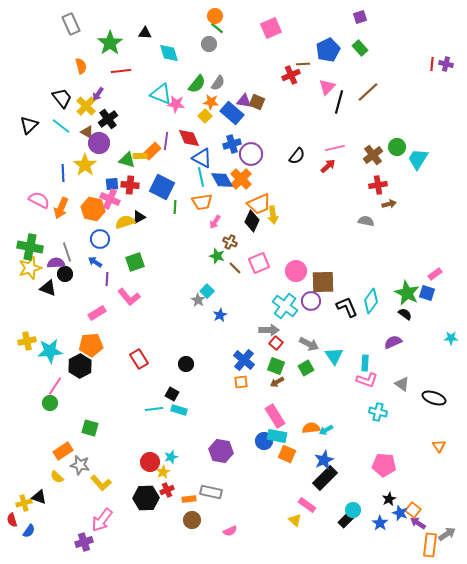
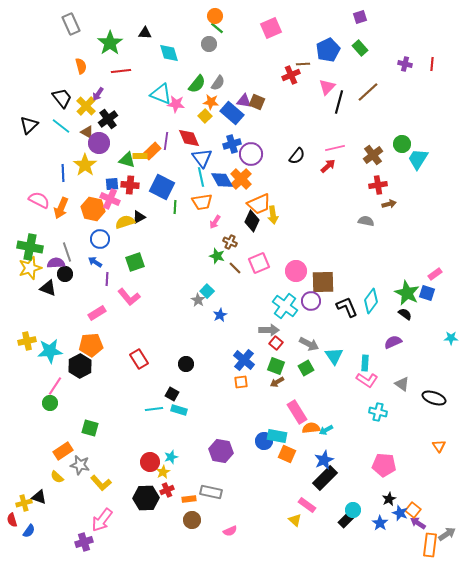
purple cross at (446, 64): moved 41 px left
green circle at (397, 147): moved 5 px right, 3 px up
blue triangle at (202, 158): rotated 25 degrees clockwise
pink L-shape at (367, 380): rotated 15 degrees clockwise
pink rectangle at (275, 416): moved 22 px right, 4 px up
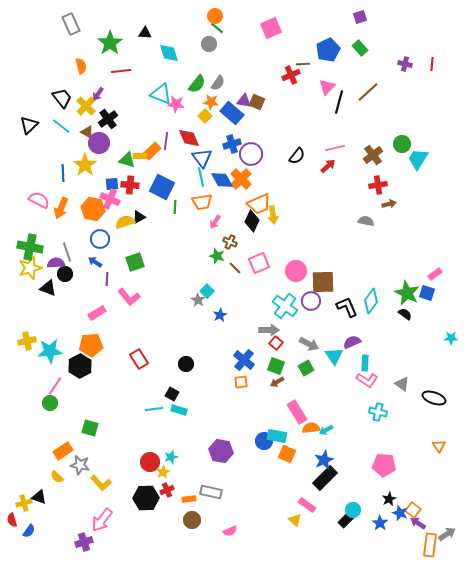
purple semicircle at (393, 342): moved 41 px left
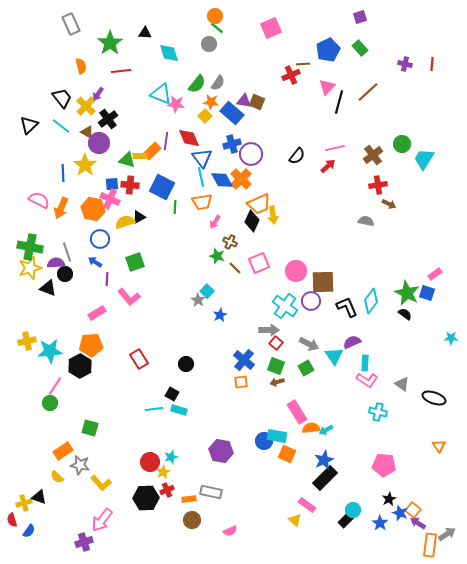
cyan trapezoid at (418, 159): moved 6 px right
brown arrow at (389, 204): rotated 40 degrees clockwise
brown arrow at (277, 382): rotated 16 degrees clockwise
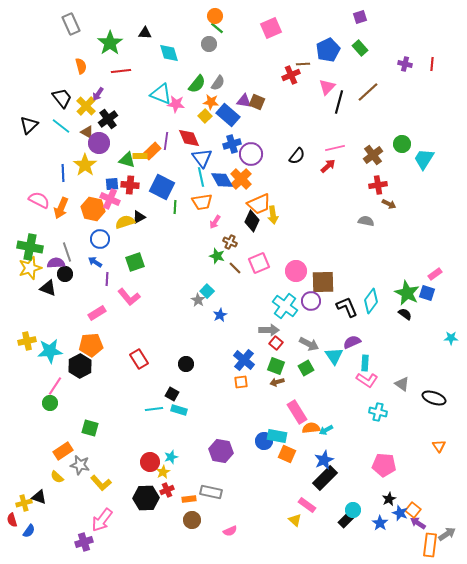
blue rectangle at (232, 113): moved 4 px left, 2 px down
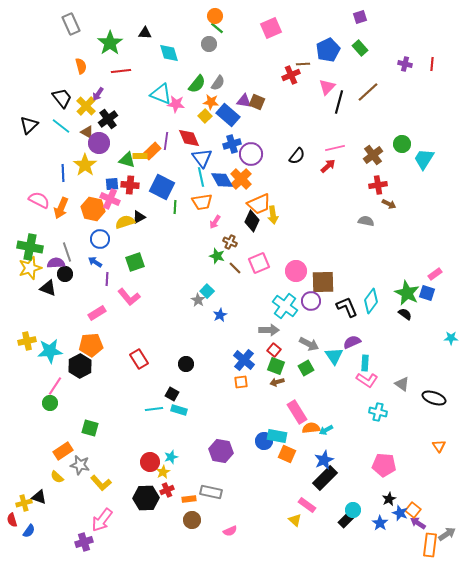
red square at (276, 343): moved 2 px left, 7 px down
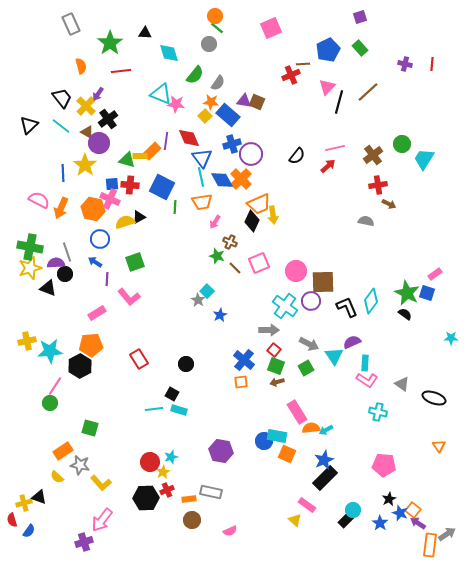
green semicircle at (197, 84): moved 2 px left, 9 px up
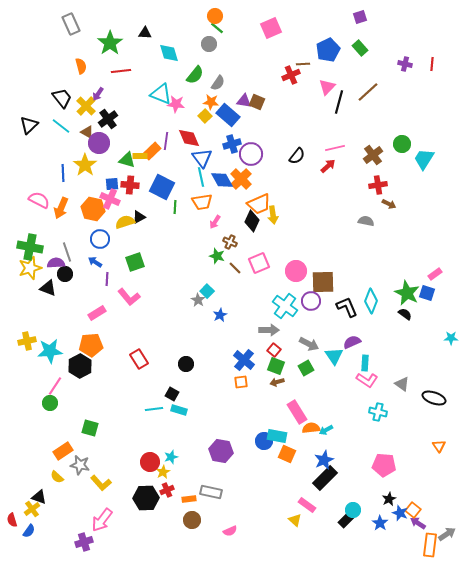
cyan diamond at (371, 301): rotated 15 degrees counterclockwise
yellow cross at (24, 503): moved 8 px right, 6 px down; rotated 21 degrees counterclockwise
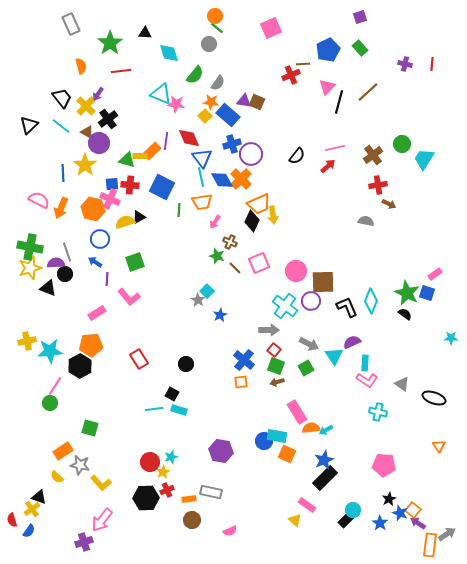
green line at (175, 207): moved 4 px right, 3 px down
